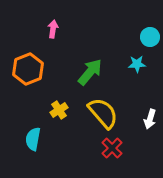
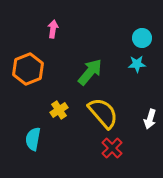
cyan circle: moved 8 px left, 1 px down
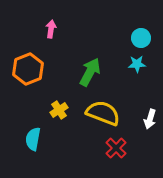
pink arrow: moved 2 px left
cyan circle: moved 1 px left
green arrow: rotated 12 degrees counterclockwise
yellow semicircle: rotated 28 degrees counterclockwise
red cross: moved 4 px right
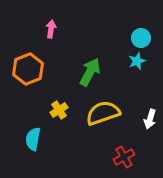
cyan star: moved 3 px up; rotated 18 degrees counterclockwise
yellow semicircle: rotated 40 degrees counterclockwise
red cross: moved 8 px right, 9 px down; rotated 15 degrees clockwise
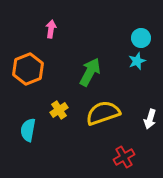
cyan semicircle: moved 5 px left, 9 px up
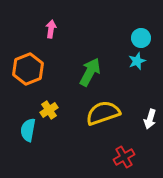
yellow cross: moved 10 px left
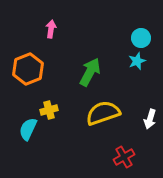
yellow cross: rotated 18 degrees clockwise
cyan semicircle: moved 1 px up; rotated 15 degrees clockwise
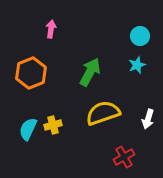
cyan circle: moved 1 px left, 2 px up
cyan star: moved 4 px down
orange hexagon: moved 3 px right, 4 px down
yellow cross: moved 4 px right, 15 px down
white arrow: moved 2 px left
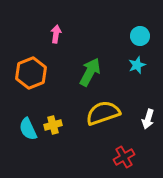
pink arrow: moved 5 px right, 5 px down
cyan semicircle: rotated 50 degrees counterclockwise
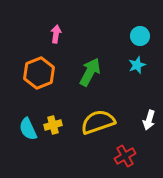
orange hexagon: moved 8 px right
yellow semicircle: moved 5 px left, 9 px down
white arrow: moved 1 px right, 1 px down
red cross: moved 1 px right, 1 px up
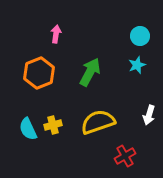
white arrow: moved 5 px up
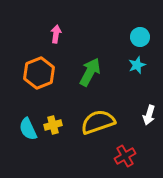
cyan circle: moved 1 px down
